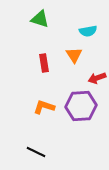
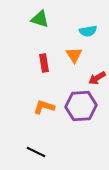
red arrow: rotated 12 degrees counterclockwise
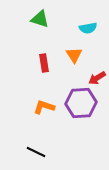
cyan semicircle: moved 3 px up
purple hexagon: moved 3 px up
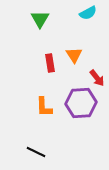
green triangle: rotated 42 degrees clockwise
cyan semicircle: moved 15 px up; rotated 18 degrees counterclockwise
red rectangle: moved 6 px right
red arrow: rotated 96 degrees counterclockwise
orange L-shape: rotated 110 degrees counterclockwise
